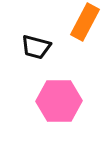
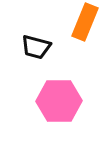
orange rectangle: rotated 6 degrees counterclockwise
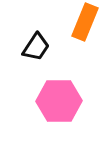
black trapezoid: rotated 72 degrees counterclockwise
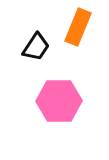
orange rectangle: moved 7 px left, 5 px down
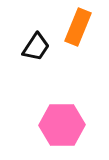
pink hexagon: moved 3 px right, 24 px down
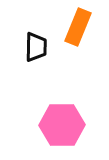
black trapezoid: rotated 32 degrees counterclockwise
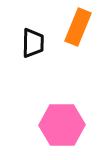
black trapezoid: moved 3 px left, 4 px up
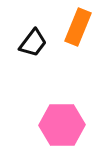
black trapezoid: rotated 36 degrees clockwise
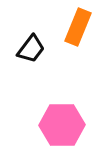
black trapezoid: moved 2 px left, 6 px down
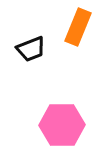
black trapezoid: rotated 32 degrees clockwise
